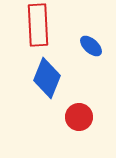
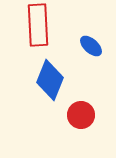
blue diamond: moved 3 px right, 2 px down
red circle: moved 2 px right, 2 px up
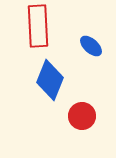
red rectangle: moved 1 px down
red circle: moved 1 px right, 1 px down
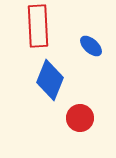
red circle: moved 2 px left, 2 px down
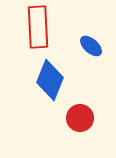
red rectangle: moved 1 px down
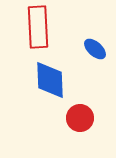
blue ellipse: moved 4 px right, 3 px down
blue diamond: rotated 24 degrees counterclockwise
